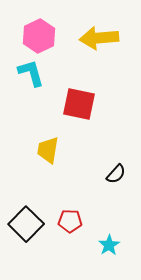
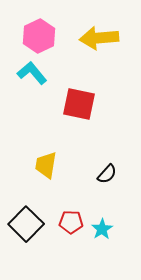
cyan L-shape: moved 1 px right; rotated 24 degrees counterclockwise
yellow trapezoid: moved 2 px left, 15 px down
black semicircle: moved 9 px left
red pentagon: moved 1 px right, 1 px down
cyan star: moved 7 px left, 16 px up
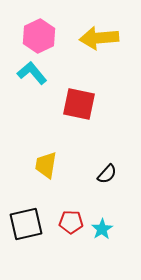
black square: rotated 32 degrees clockwise
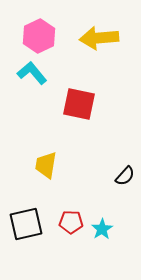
black semicircle: moved 18 px right, 2 px down
